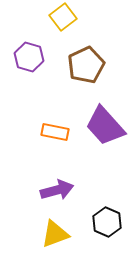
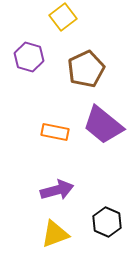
brown pentagon: moved 4 px down
purple trapezoid: moved 2 px left, 1 px up; rotated 9 degrees counterclockwise
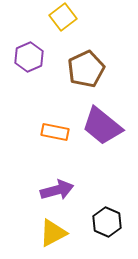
purple hexagon: rotated 20 degrees clockwise
purple trapezoid: moved 1 px left, 1 px down
yellow triangle: moved 2 px left, 1 px up; rotated 8 degrees counterclockwise
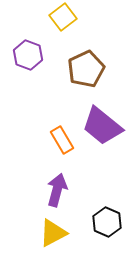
purple hexagon: moved 1 px left, 2 px up; rotated 16 degrees counterclockwise
orange rectangle: moved 7 px right, 8 px down; rotated 48 degrees clockwise
purple arrow: rotated 60 degrees counterclockwise
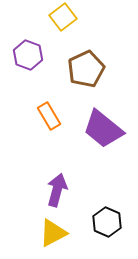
purple trapezoid: moved 1 px right, 3 px down
orange rectangle: moved 13 px left, 24 px up
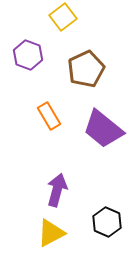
yellow triangle: moved 2 px left
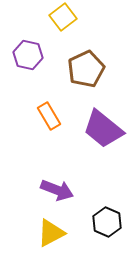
purple hexagon: rotated 8 degrees counterclockwise
purple arrow: rotated 96 degrees clockwise
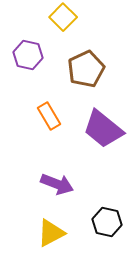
yellow square: rotated 8 degrees counterclockwise
purple arrow: moved 6 px up
black hexagon: rotated 12 degrees counterclockwise
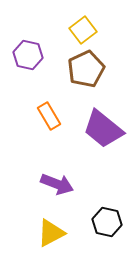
yellow square: moved 20 px right, 13 px down; rotated 8 degrees clockwise
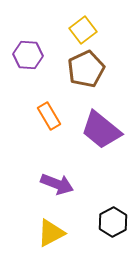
purple hexagon: rotated 8 degrees counterclockwise
purple trapezoid: moved 2 px left, 1 px down
black hexagon: moved 6 px right; rotated 20 degrees clockwise
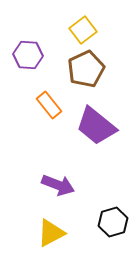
orange rectangle: moved 11 px up; rotated 8 degrees counterclockwise
purple trapezoid: moved 5 px left, 4 px up
purple arrow: moved 1 px right, 1 px down
black hexagon: rotated 12 degrees clockwise
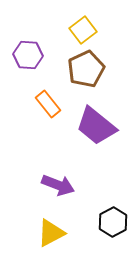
orange rectangle: moved 1 px left, 1 px up
black hexagon: rotated 12 degrees counterclockwise
